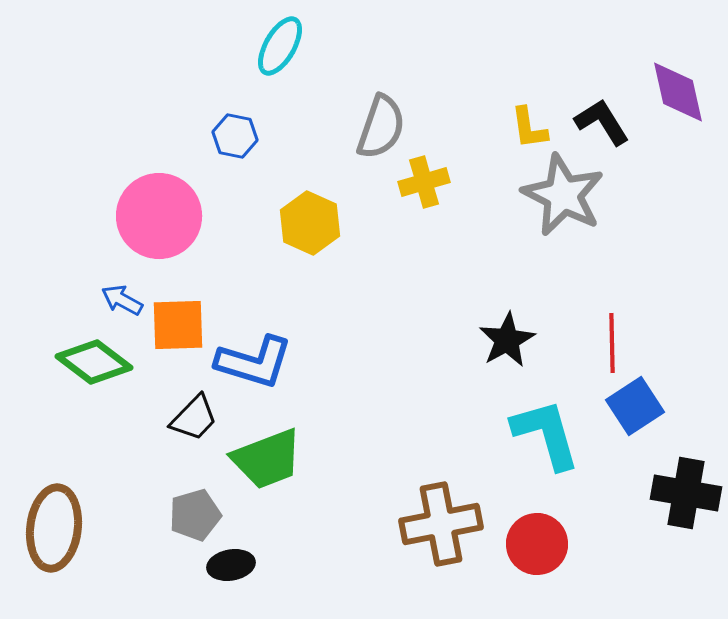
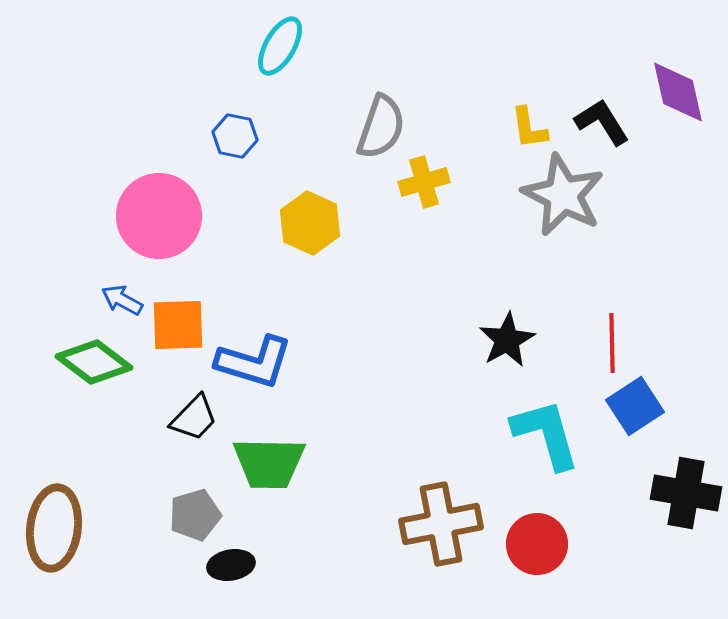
green trapezoid: moved 2 px right, 4 px down; rotated 22 degrees clockwise
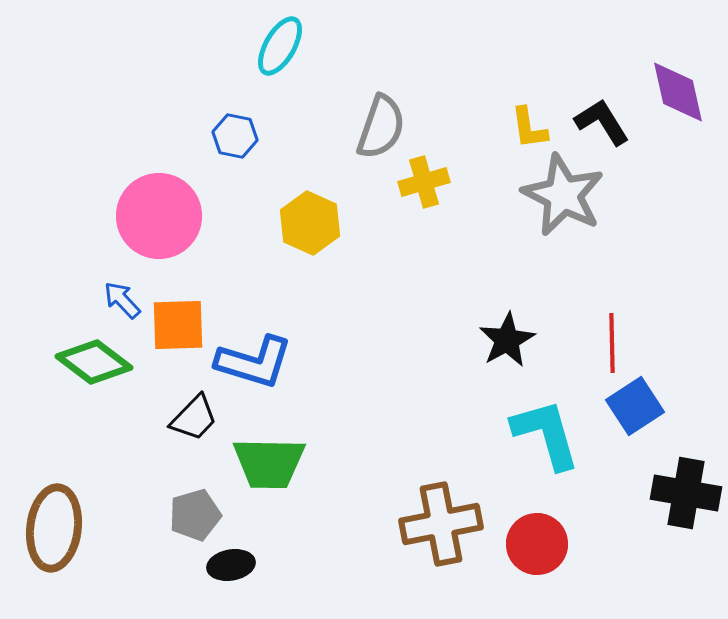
blue arrow: rotated 18 degrees clockwise
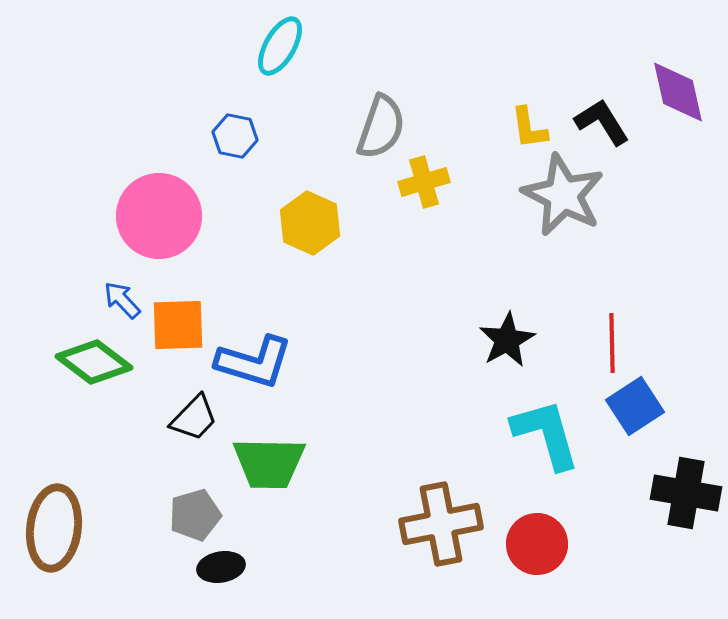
black ellipse: moved 10 px left, 2 px down
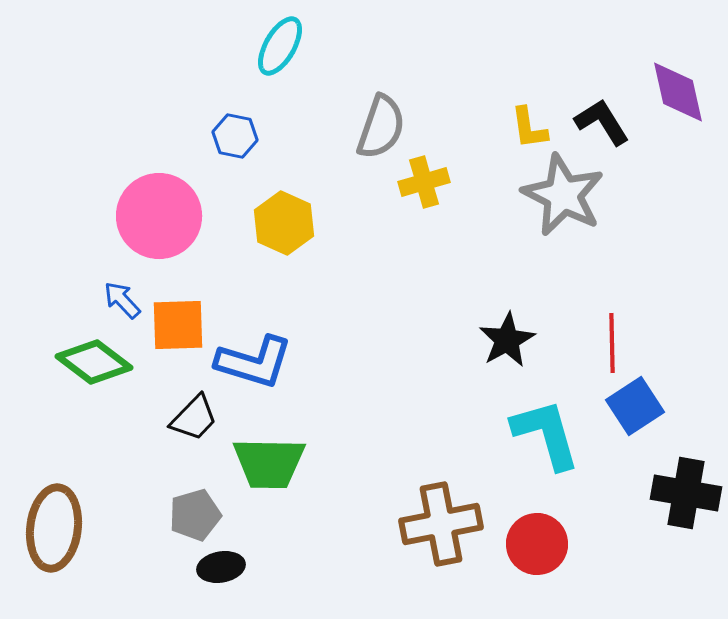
yellow hexagon: moved 26 px left
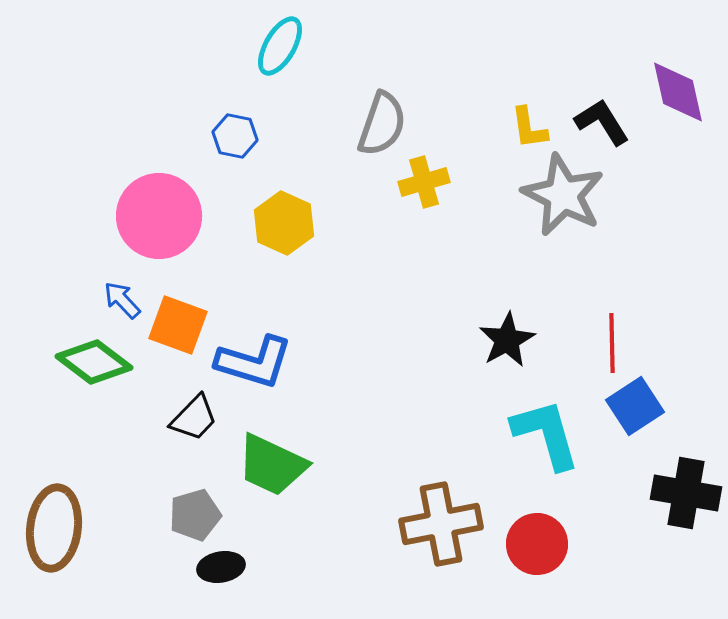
gray semicircle: moved 1 px right, 3 px up
orange square: rotated 22 degrees clockwise
green trapezoid: moved 3 px right, 2 px down; rotated 24 degrees clockwise
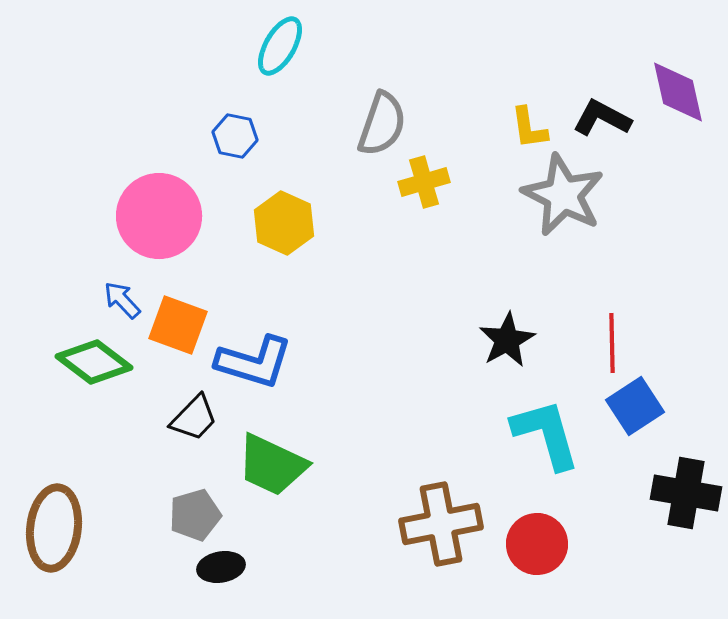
black L-shape: moved 4 px up; rotated 30 degrees counterclockwise
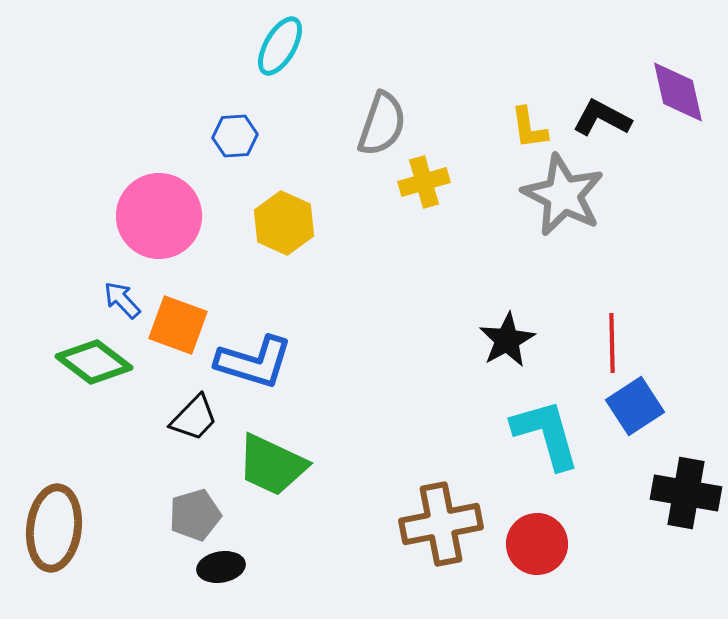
blue hexagon: rotated 15 degrees counterclockwise
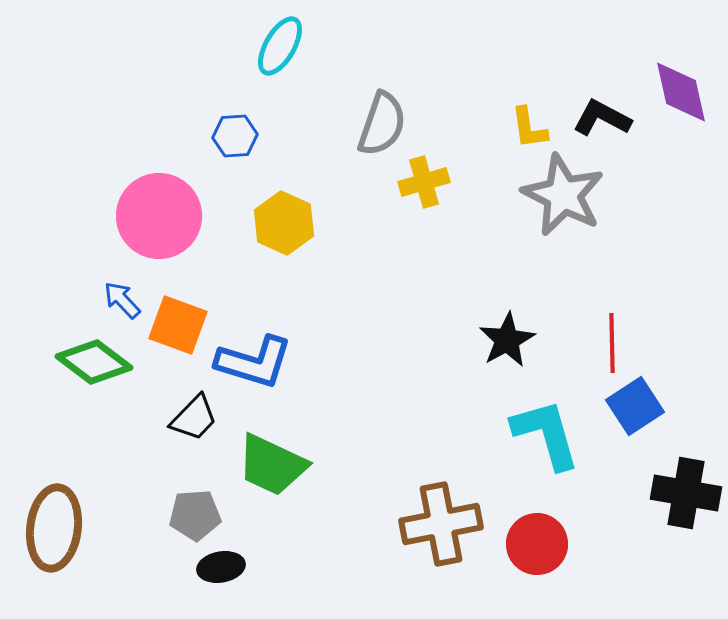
purple diamond: moved 3 px right
gray pentagon: rotated 12 degrees clockwise
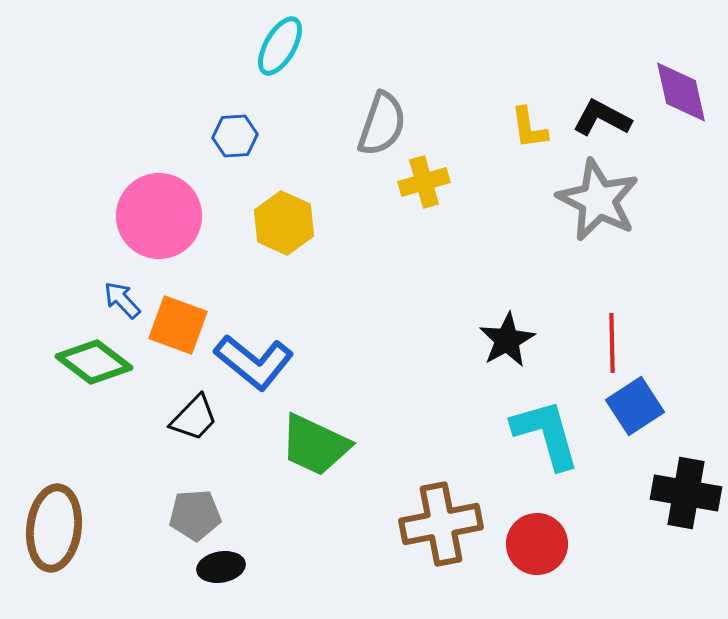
gray star: moved 35 px right, 5 px down
blue L-shape: rotated 22 degrees clockwise
green trapezoid: moved 43 px right, 20 px up
